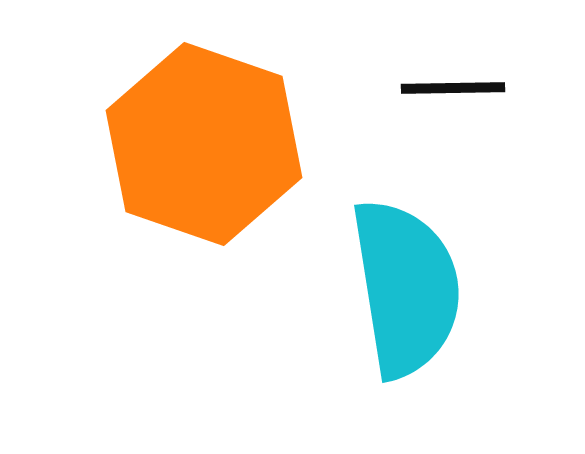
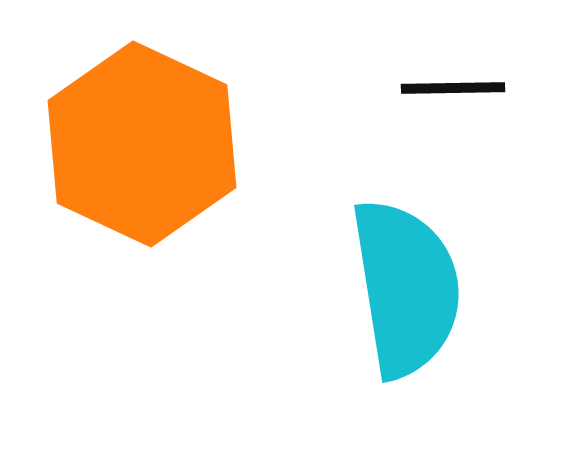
orange hexagon: moved 62 px left; rotated 6 degrees clockwise
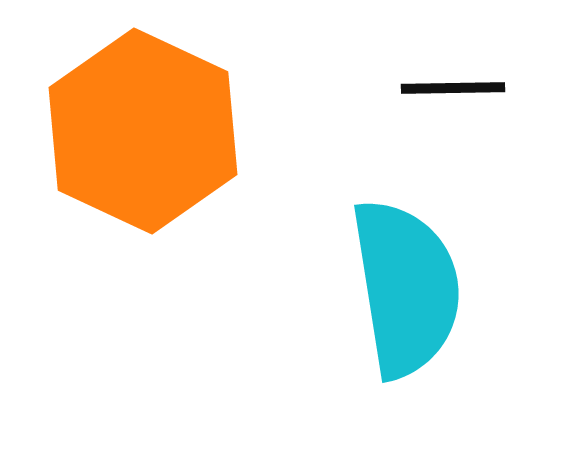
orange hexagon: moved 1 px right, 13 px up
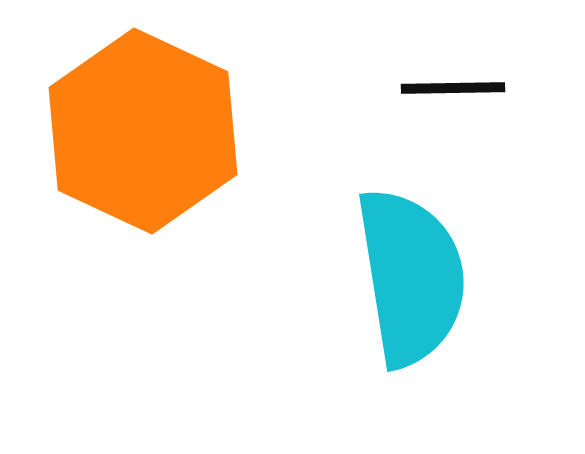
cyan semicircle: moved 5 px right, 11 px up
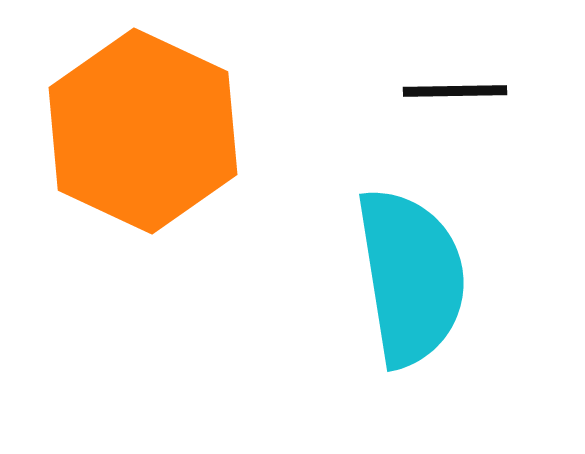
black line: moved 2 px right, 3 px down
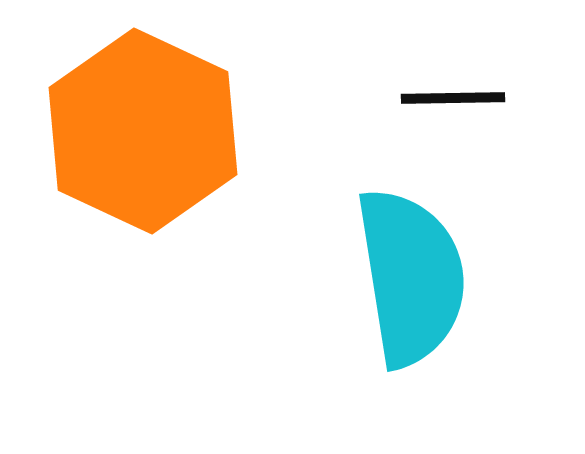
black line: moved 2 px left, 7 px down
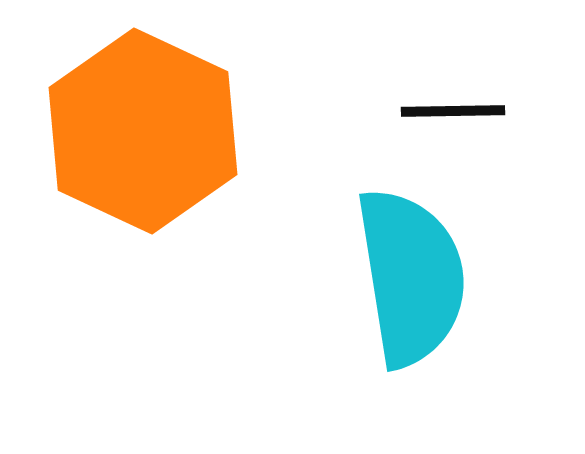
black line: moved 13 px down
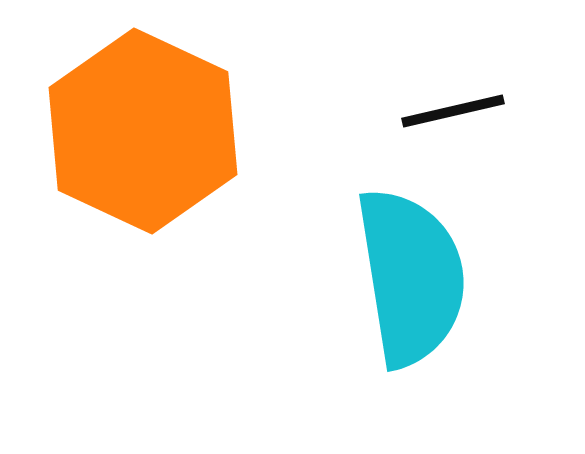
black line: rotated 12 degrees counterclockwise
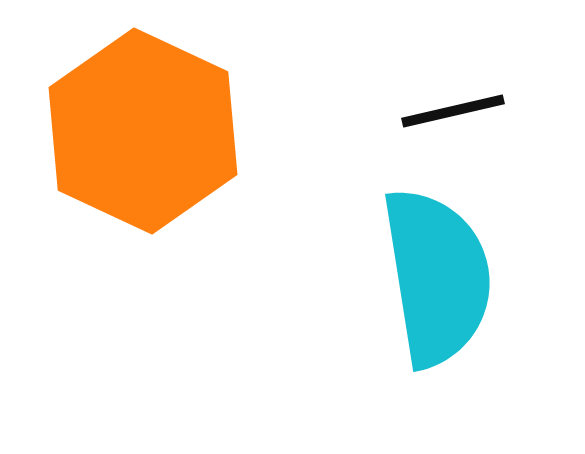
cyan semicircle: moved 26 px right
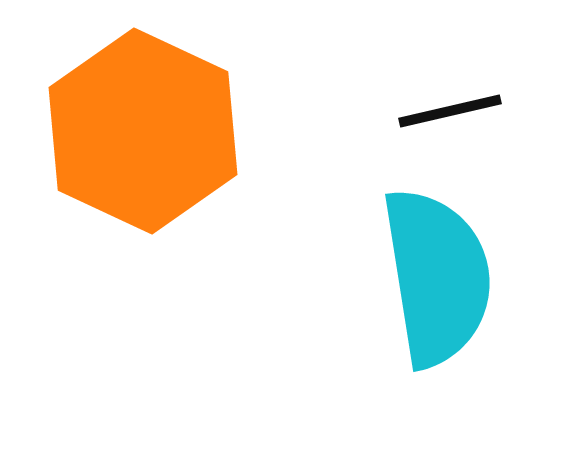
black line: moved 3 px left
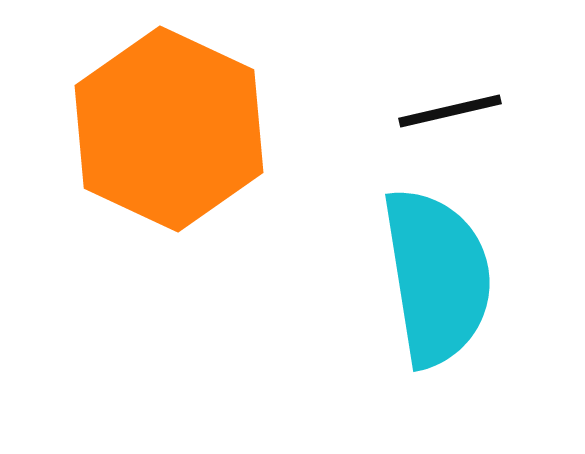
orange hexagon: moved 26 px right, 2 px up
